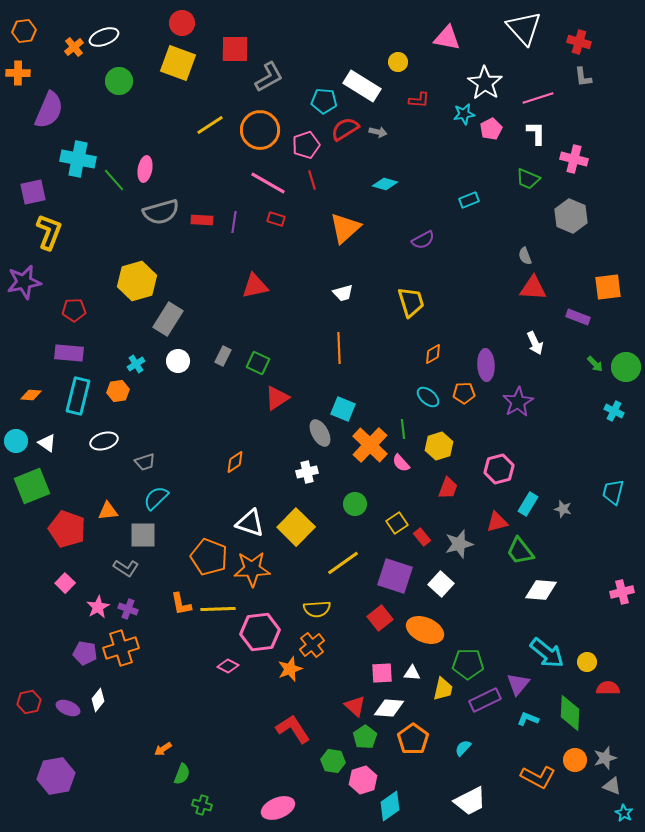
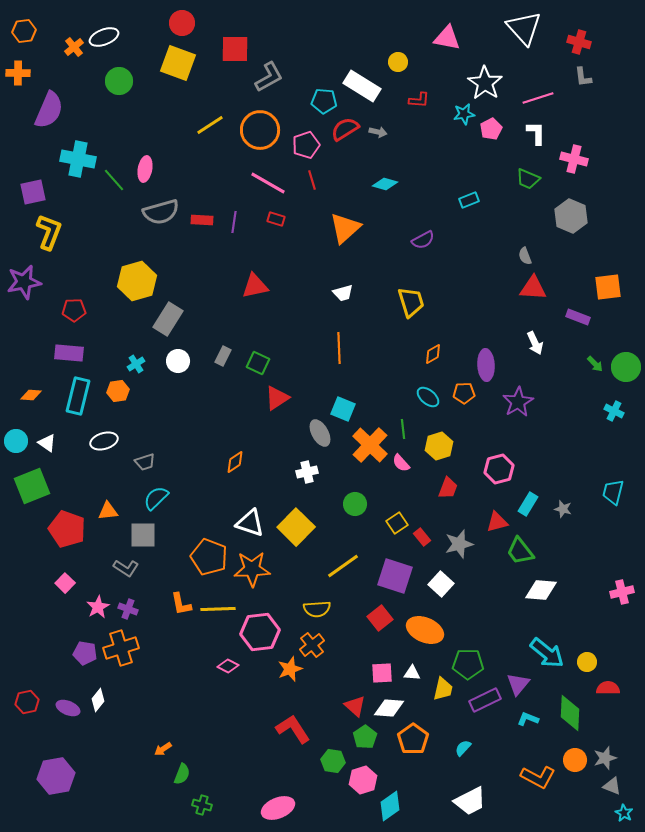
yellow line at (343, 563): moved 3 px down
red hexagon at (29, 702): moved 2 px left
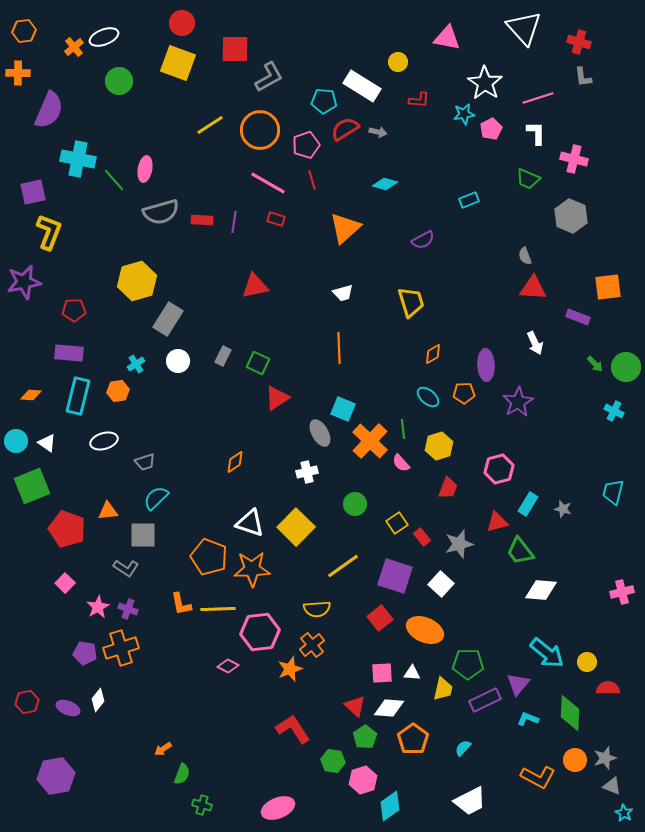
orange cross at (370, 445): moved 4 px up
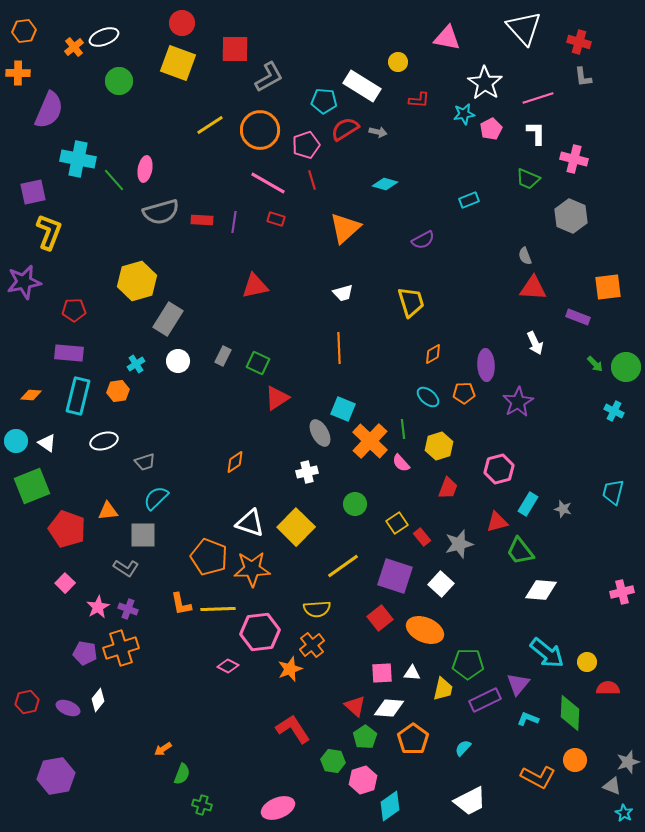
gray star at (605, 758): moved 23 px right, 4 px down
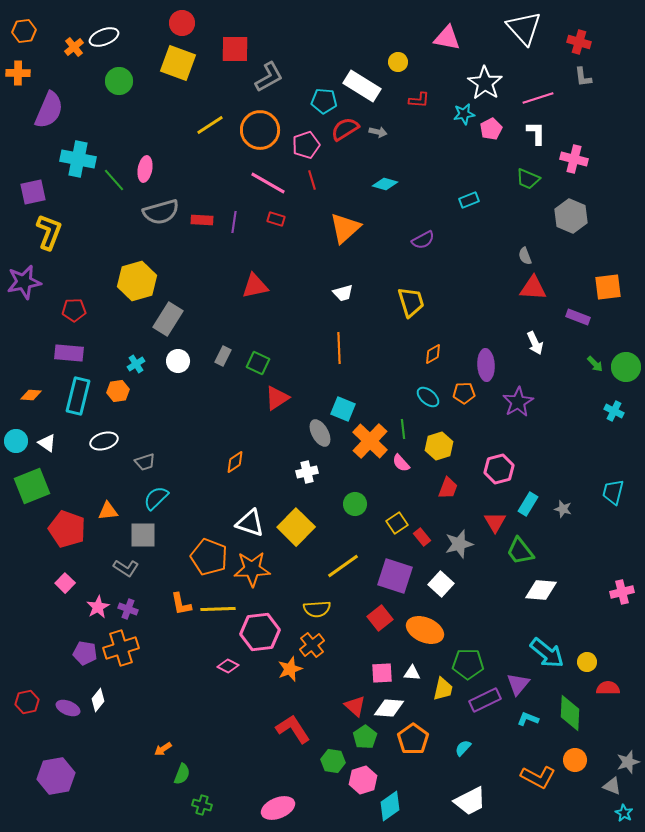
red triangle at (497, 522): moved 2 px left; rotated 45 degrees counterclockwise
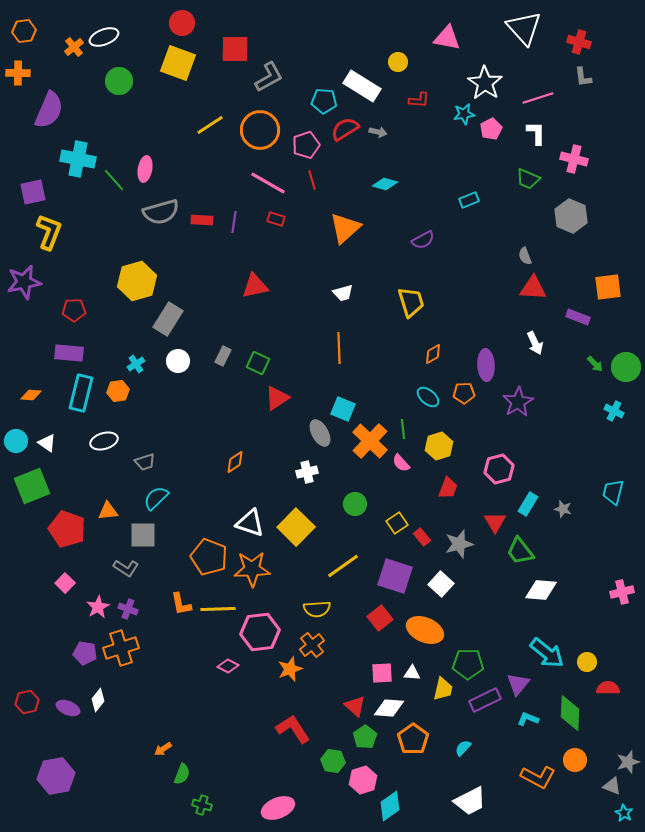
cyan rectangle at (78, 396): moved 3 px right, 3 px up
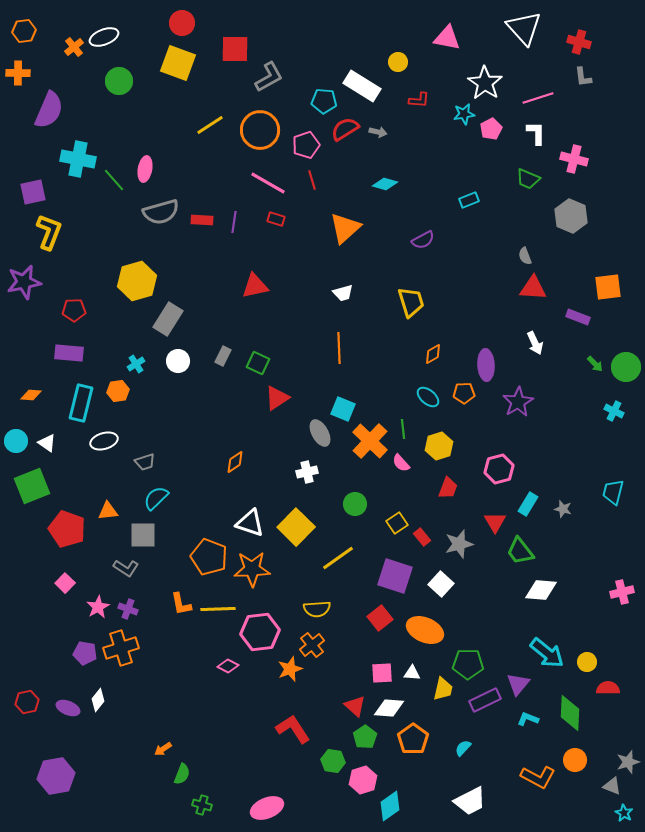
cyan rectangle at (81, 393): moved 10 px down
yellow line at (343, 566): moved 5 px left, 8 px up
pink ellipse at (278, 808): moved 11 px left
